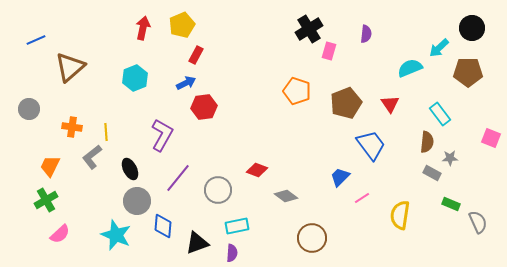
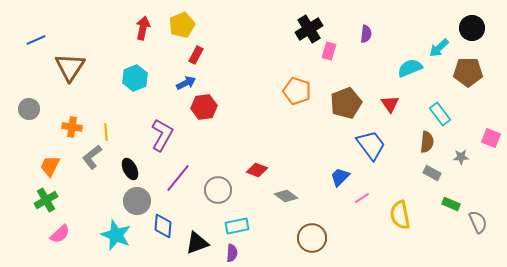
brown triangle at (70, 67): rotated 16 degrees counterclockwise
gray star at (450, 158): moved 11 px right, 1 px up
yellow semicircle at (400, 215): rotated 20 degrees counterclockwise
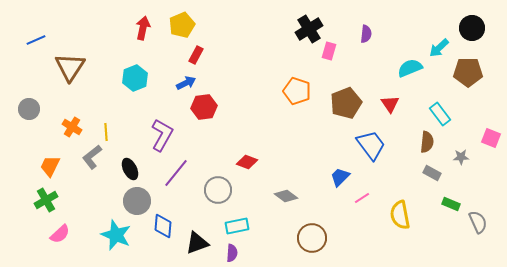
orange cross at (72, 127): rotated 24 degrees clockwise
red diamond at (257, 170): moved 10 px left, 8 px up
purple line at (178, 178): moved 2 px left, 5 px up
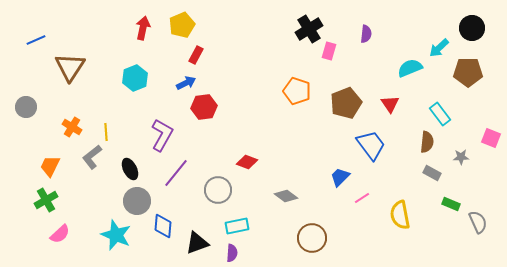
gray circle at (29, 109): moved 3 px left, 2 px up
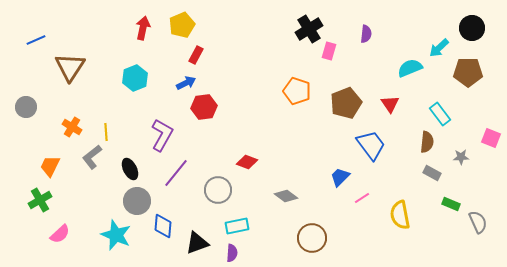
green cross at (46, 200): moved 6 px left
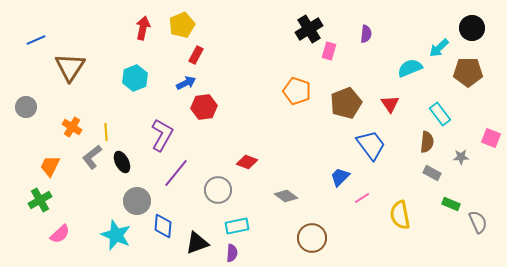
black ellipse at (130, 169): moved 8 px left, 7 px up
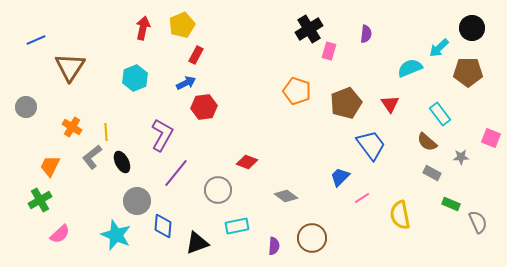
brown semicircle at (427, 142): rotated 125 degrees clockwise
purple semicircle at (232, 253): moved 42 px right, 7 px up
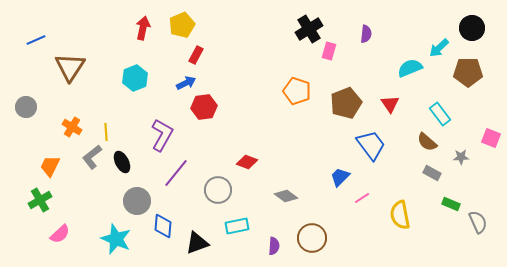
cyan star at (116, 235): moved 4 px down
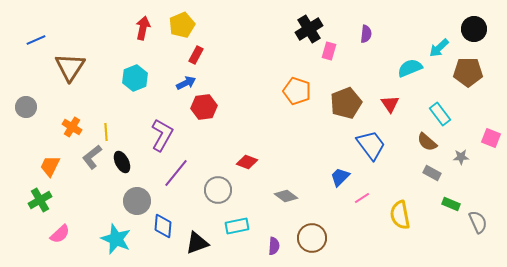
black circle at (472, 28): moved 2 px right, 1 px down
